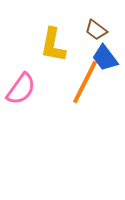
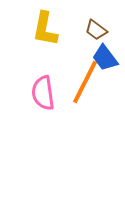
yellow L-shape: moved 8 px left, 16 px up
pink semicircle: moved 22 px right, 4 px down; rotated 136 degrees clockwise
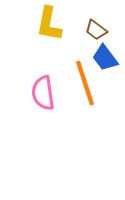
yellow L-shape: moved 4 px right, 5 px up
orange line: moved 1 px down; rotated 45 degrees counterclockwise
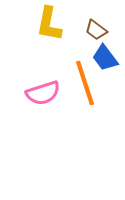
pink semicircle: rotated 100 degrees counterclockwise
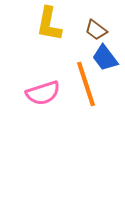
orange line: moved 1 px right, 1 px down
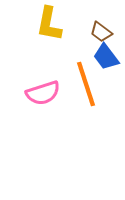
brown trapezoid: moved 5 px right, 2 px down
blue trapezoid: moved 1 px right, 1 px up
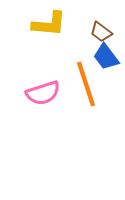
yellow L-shape: rotated 96 degrees counterclockwise
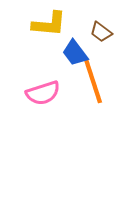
blue trapezoid: moved 31 px left, 4 px up
orange line: moved 7 px right, 3 px up
